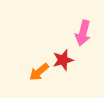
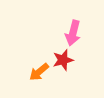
pink arrow: moved 10 px left
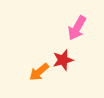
pink arrow: moved 4 px right, 5 px up; rotated 15 degrees clockwise
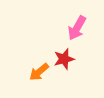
red star: moved 1 px right, 1 px up
